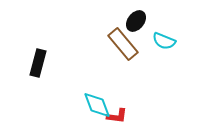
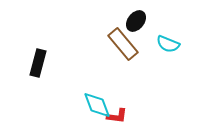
cyan semicircle: moved 4 px right, 3 px down
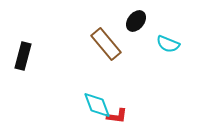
brown rectangle: moved 17 px left
black rectangle: moved 15 px left, 7 px up
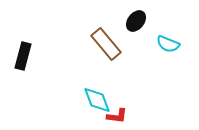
cyan diamond: moved 5 px up
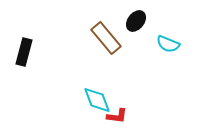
brown rectangle: moved 6 px up
black rectangle: moved 1 px right, 4 px up
